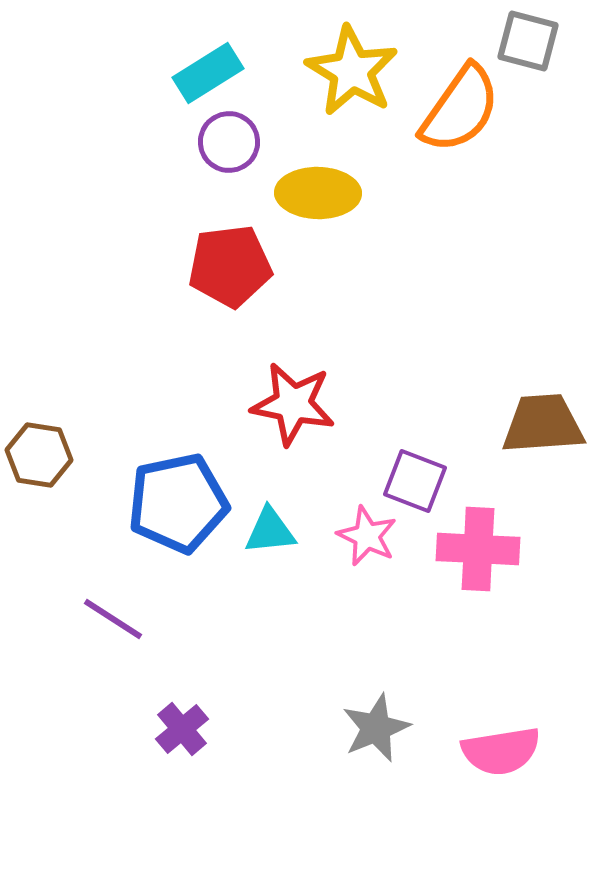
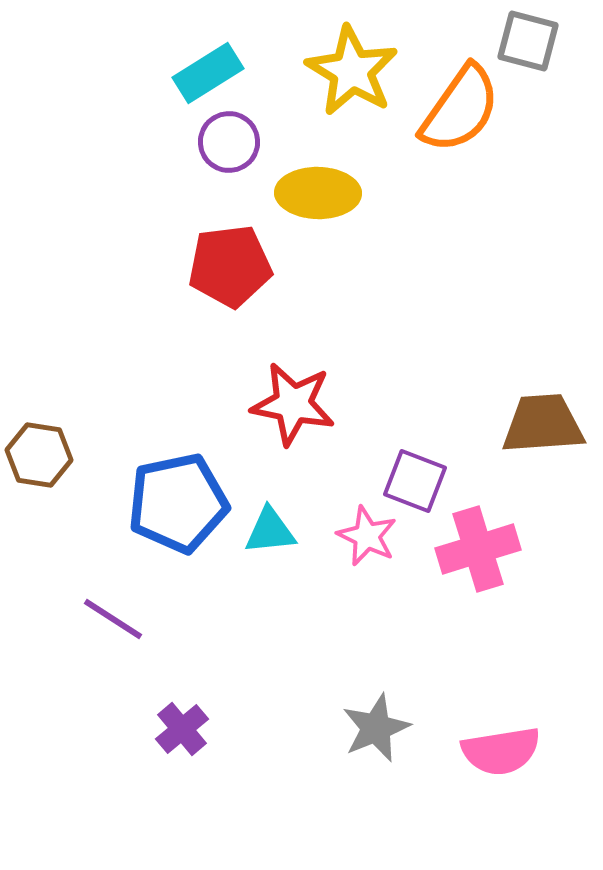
pink cross: rotated 20 degrees counterclockwise
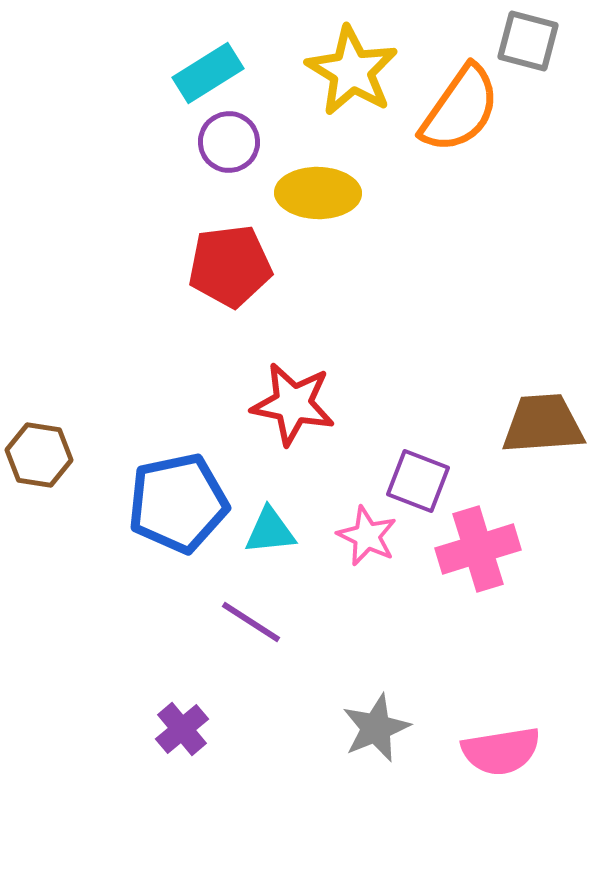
purple square: moved 3 px right
purple line: moved 138 px right, 3 px down
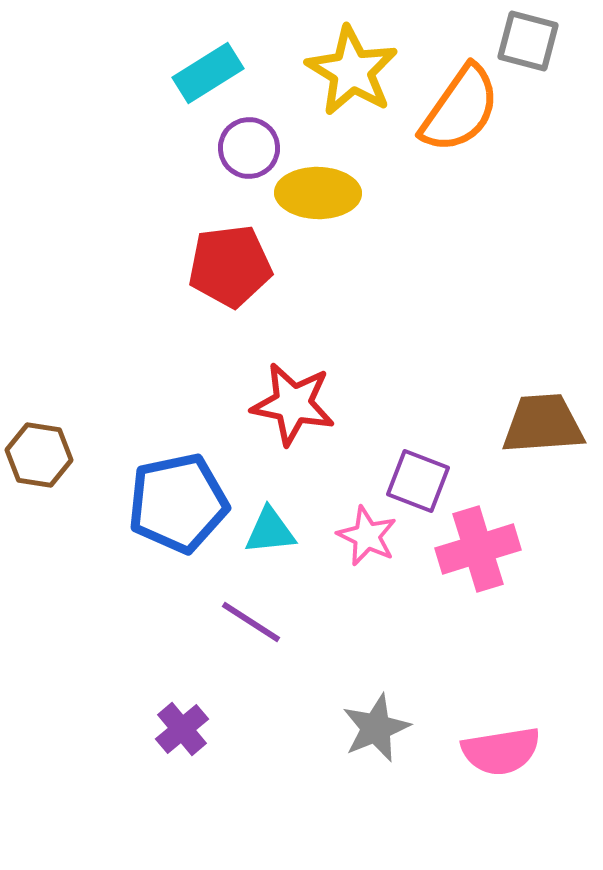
purple circle: moved 20 px right, 6 px down
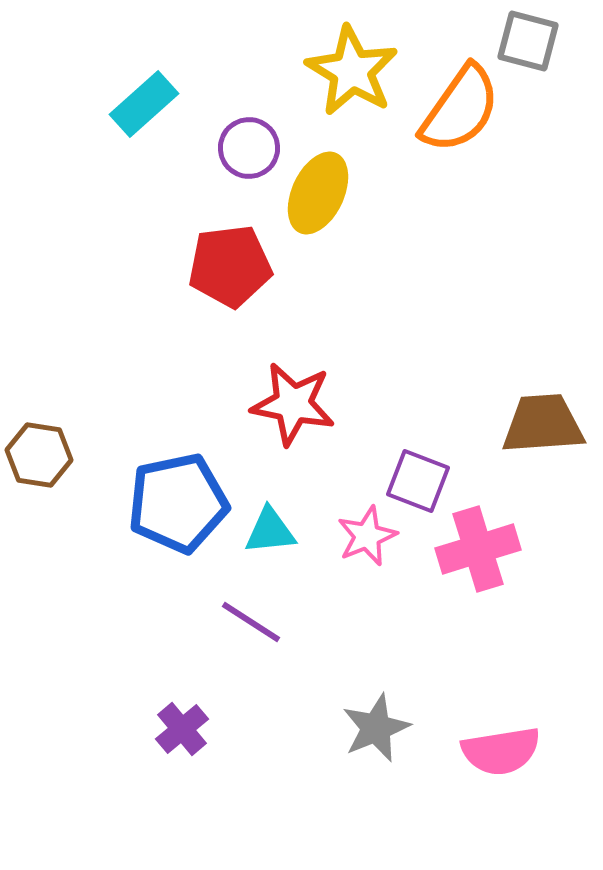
cyan rectangle: moved 64 px left, 31 px down; rotated 10 degrees counterclockwise
yellow ellipse: rotated 66 degrees counterclockwise
pink star: rotated 24 degrees clockwise
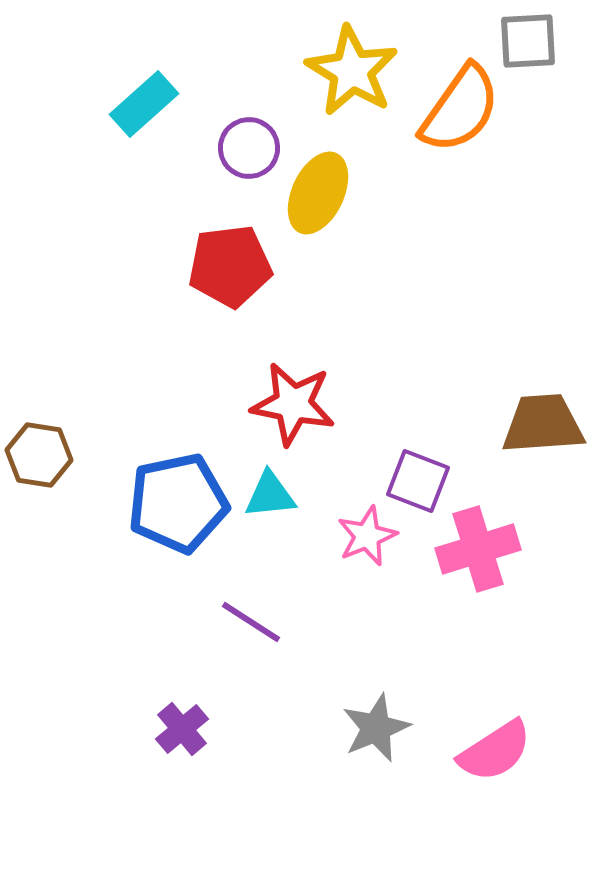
gray square: rotated 18 degrees counterclockwise
cyan triangle: moved 36 px up
pink semicircle: moved 6 px left; rotated 24 degrees counterclockwise
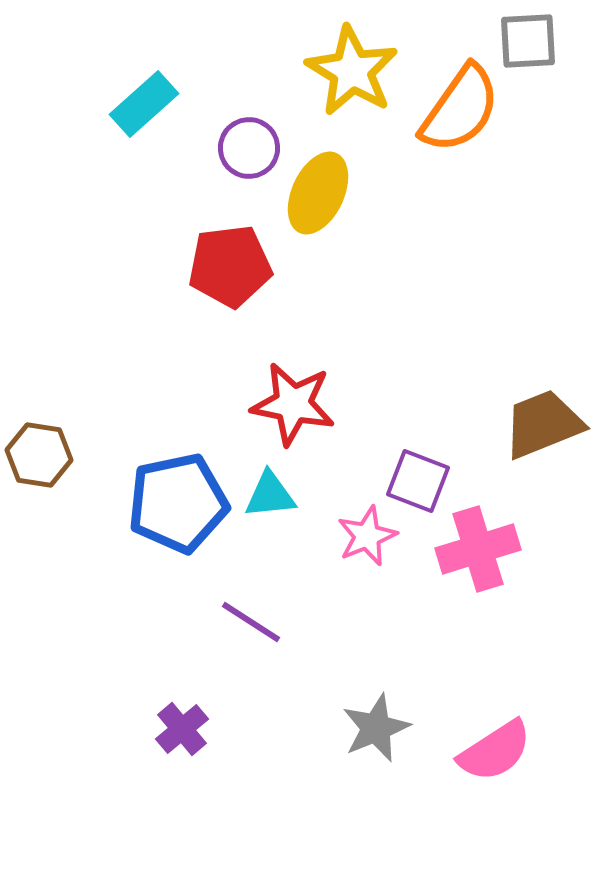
brown trapezoid: rotated 18 degrees counterclockwise
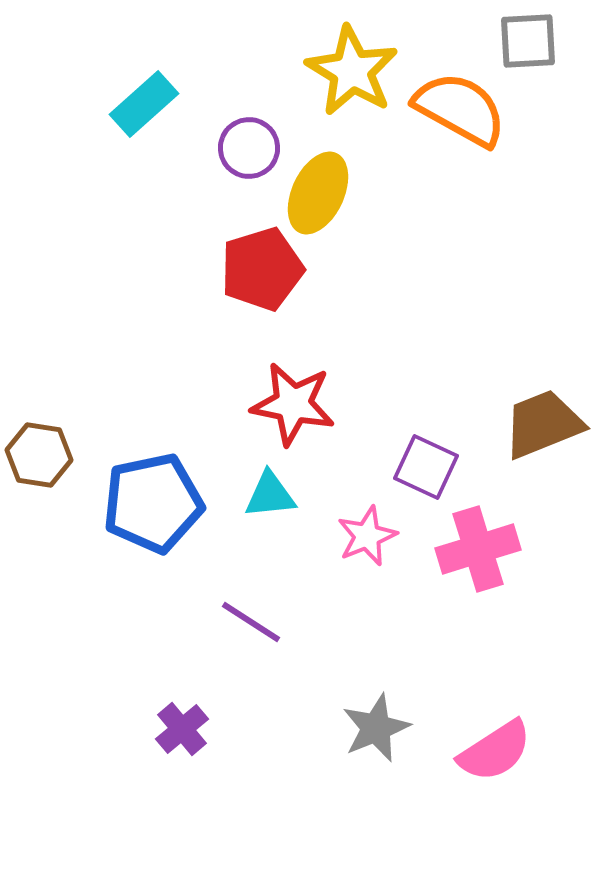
orange semicircle: rotated 96 degrees counterclockwise
red pentagon: moved 32 px right, 3 px down; rotated 10 degrees counterclockwise
purple square: moved 8 px right, 14 px up; rotated 4 degrees clockwise
blue pentagon: moved 25 px left
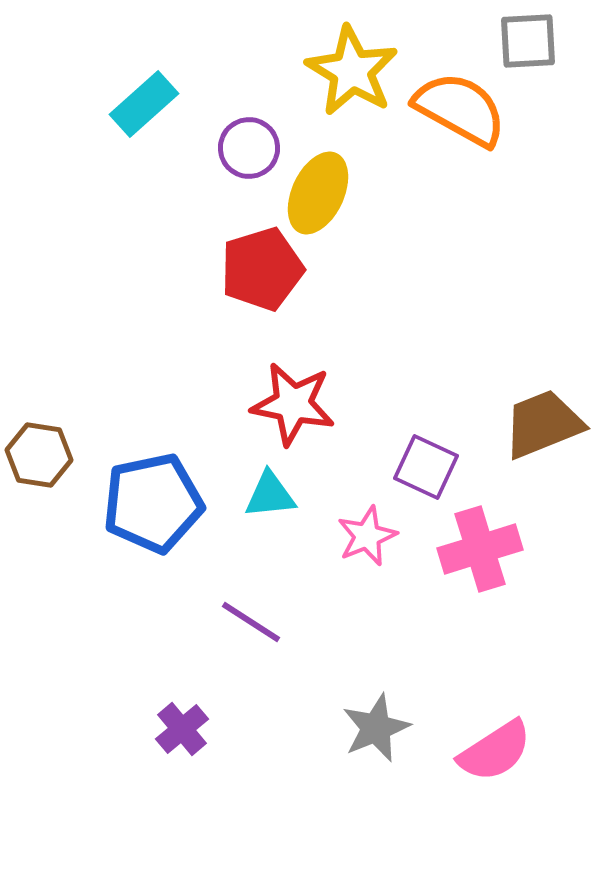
pink cross: moved 2 px right
